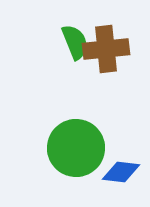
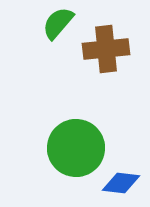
green semicircle: moved 17 px left, 19 px up; rotated 117 degrees counterclockwise
blue diamond: moved 11 px down
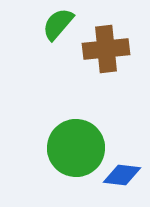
green semicircle: moved 1 px down
blue diamond: moved 1 px right, 8 px up
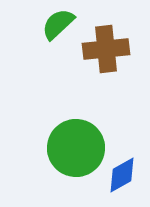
green semicircle: rotated 6 degrees clockwise
blue diamond: rotated 36 degrees counterclockwise
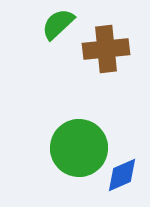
green circle: moved 3 px right
blue diamond: rotated 6 degrees clockwise
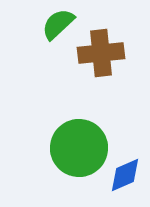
brown cross: moved 5 px left, 4 px down
blue diamond: moved 3 px right
